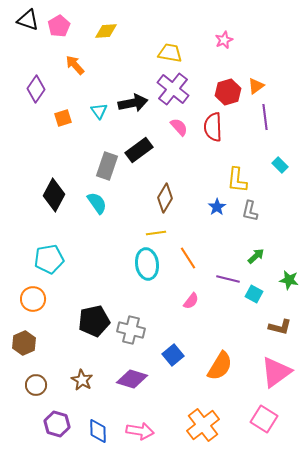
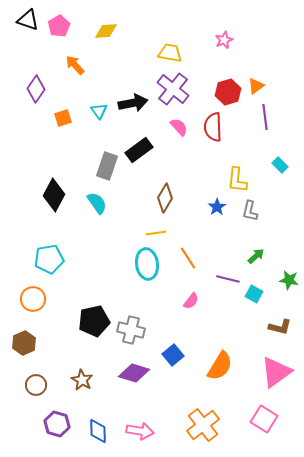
purple diamond at (132, 379): moved 2 px right, 6 px up
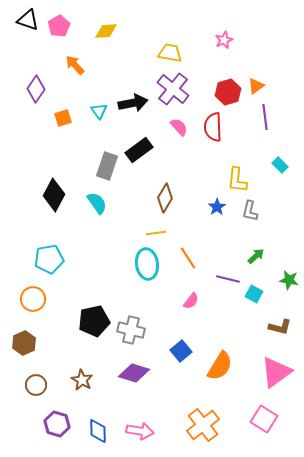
blue square at (173, 355): moved 8 px right, 4 px up
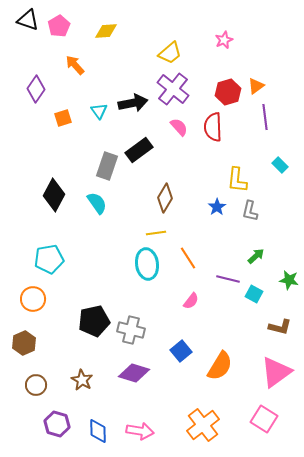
yellow trapezoid at (170, 53): rotated 130 degrees clockwise
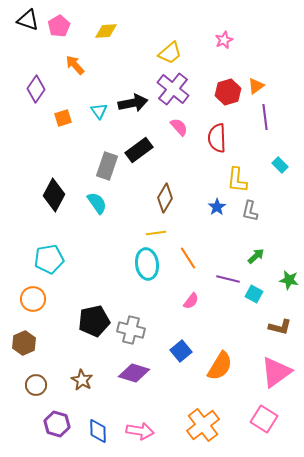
red semicircle at (213, 127): moved 4 px right, 11 px down
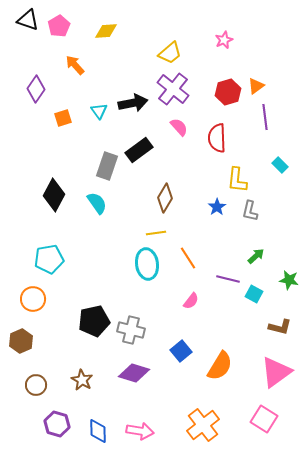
brown hexagon at (24, 343): moved 3 px left, 2 px up
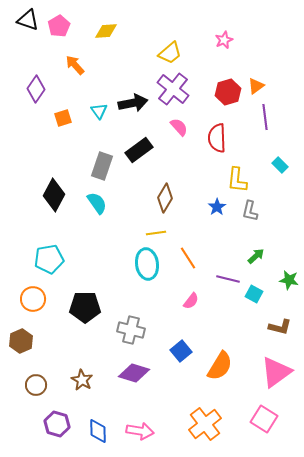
gray rectangle at (107, 166): moved 5 px left
black pentagon at (94, 321): moved 9 px left, 14 px up; rotated 12 degrees clockwise
orange cross at (203, 425): moved 2 px right, 1 px up
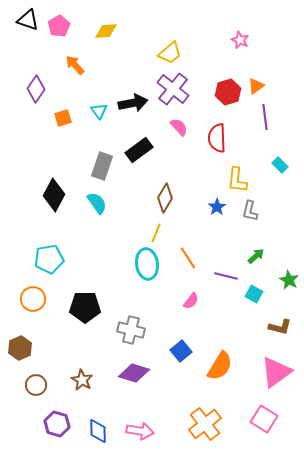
pink star at (224, 40): moved 16 px right; rotated 24 degrees counterclockwise
yellow line at (156, 233): rotated 60 degrees counterclockwise
purple line at (228, 279): moved 2 px left, 3 px up
green star at (289, 280): rotated 18 degrees clockwise
brown hexagon at (21, 341): moved 1 px left, 7 px down
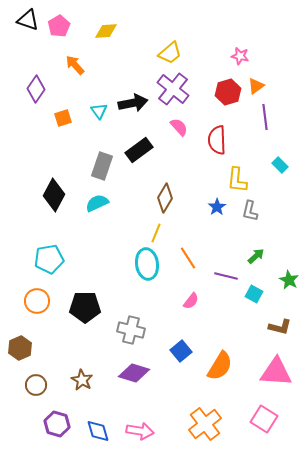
pink star at (240, 40): moved 16 px down; rotated 12 degrees counterclockwise
red semicircle at (217, 138): moved 2 px down
cyan semicircle at (97, 203): rotated 80 degrees counterclockwise
orange circle at (33, 299): moved 4 px right, 2 px down
pink triangle at (276, 372): rotated 40 degrees clockwise
blue diamond at (98, 431): rotated 15 degrees counterclockwise
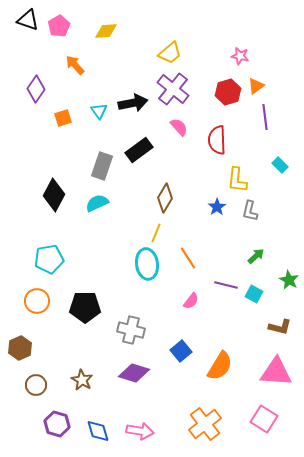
purple line at (226, 276): moved 9 px down
